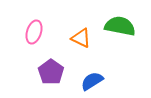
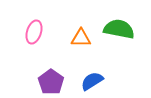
green semicircle: moved 1 px left, 3 px down
orange triangle: rotated 25 degrees counterclockwise
purple pentagon: moved 10 px down
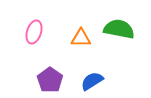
purple pentagon: moved 1 px left, 2 px up
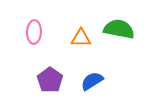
pink ellipse: rotated 15 degrees counterclockwise
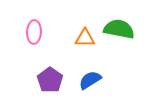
orange triangle: moved 4 px right
blue semicircle: moved 2 px left, 1 px up
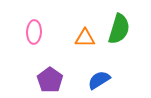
green semicircle: rotated 96 degrees clockwise
blue semicircle: moved 9 px right
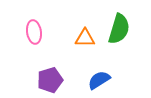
pink ellipse: rotated 10 degrees counterclockwise
purple pentagon: rotated 20 degrees clockwise
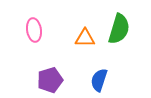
pink ellipse: moved 2 px up
blue semicircle: rotated 40 degrees counterclockwise
